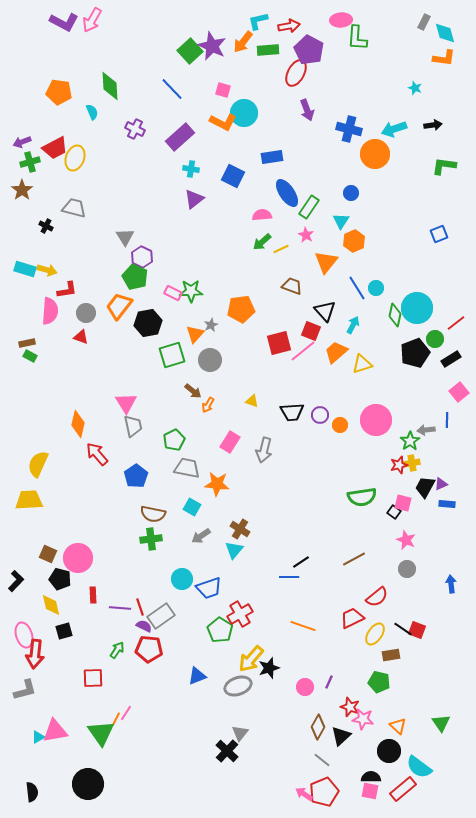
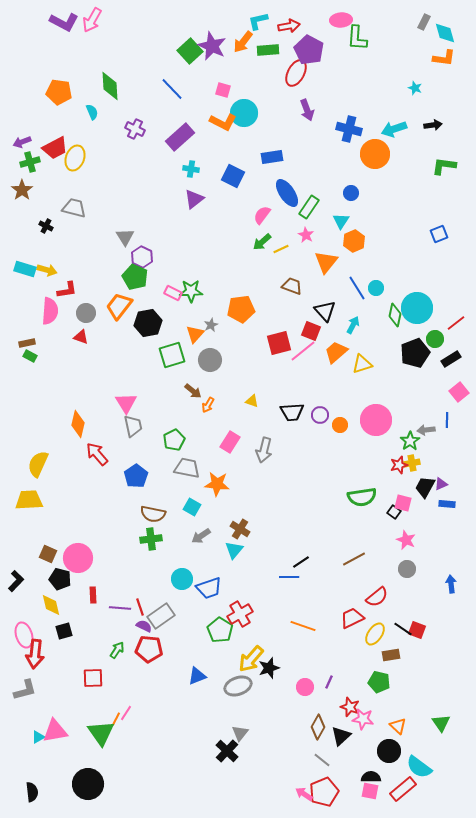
pink semicircle at (262, 215): rotated 48 degrees counterclockwise
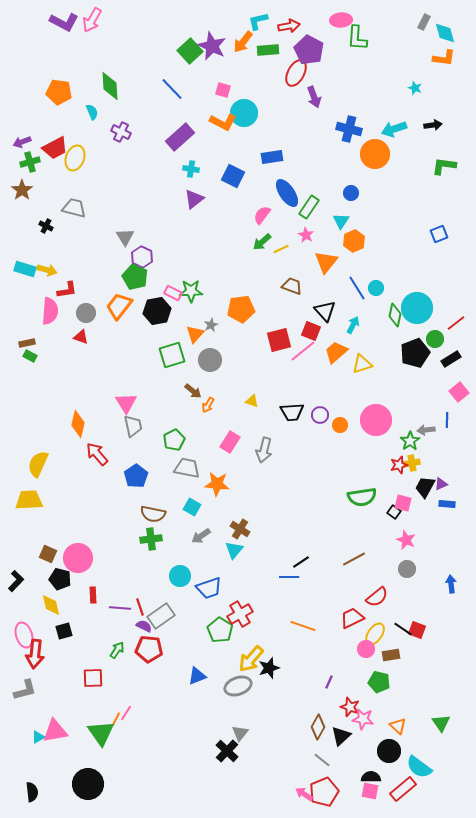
purple arrow at (307, 110): moved 7 px right, 13 px up
purple cross at (135, 129): moved 14 px left, 3 px down
black hexagon at (148, 323): moved 9 px right, 12 px up
red square at (279, 343): moved 3 px up
cyan circle at (182, 579): moved 2 px left, 3 px up
pink circle at (305, 687): moved 61 px right, 38 px up
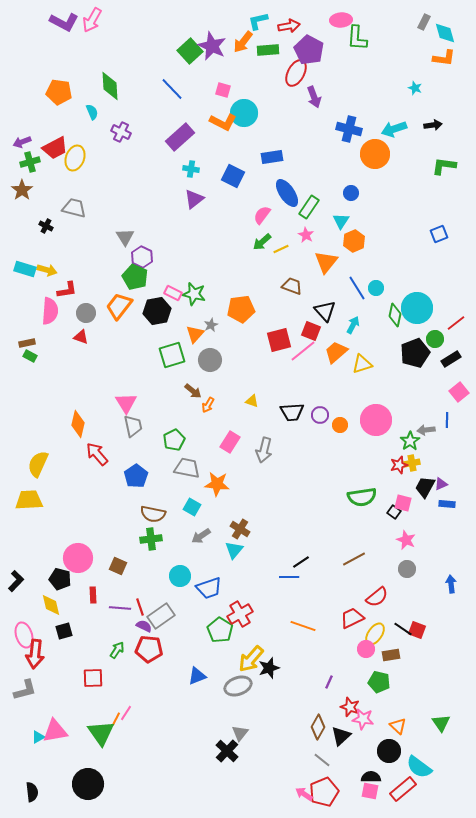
green star at (191, 291): moved 3 px right, 3 px down; rotated 15 degrees clockwise
brown square at (48, 554): moved 70 px right, 12 px down
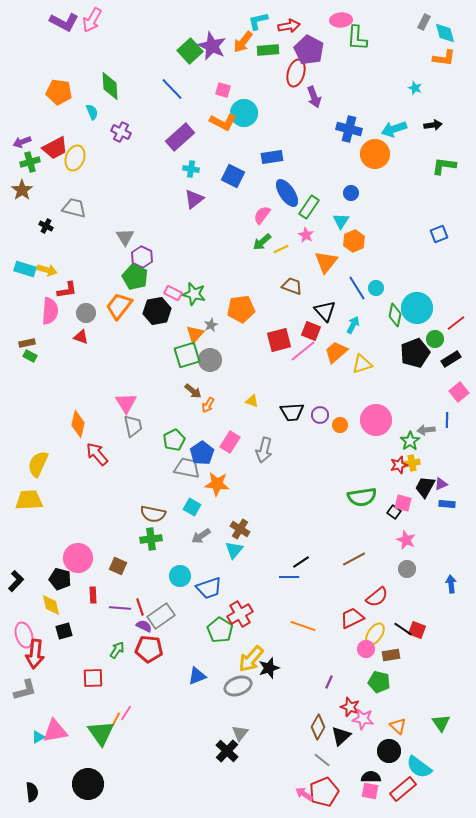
red ellipse at (296, 73): rotated 12 degrees counterclockwise
green square at (172, 355): moved 15 px right
blue pentagon at (136, 476): moved 66 px right, 23 px up
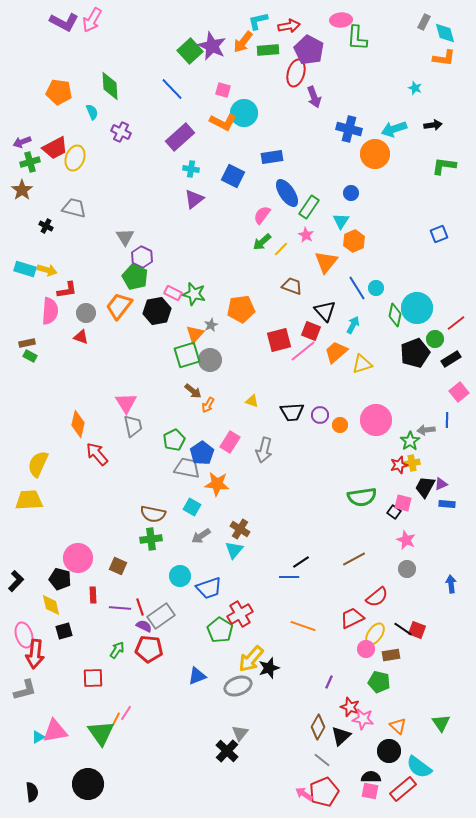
yellow line at (281, 249): rotated 21 degrees counterclockwise
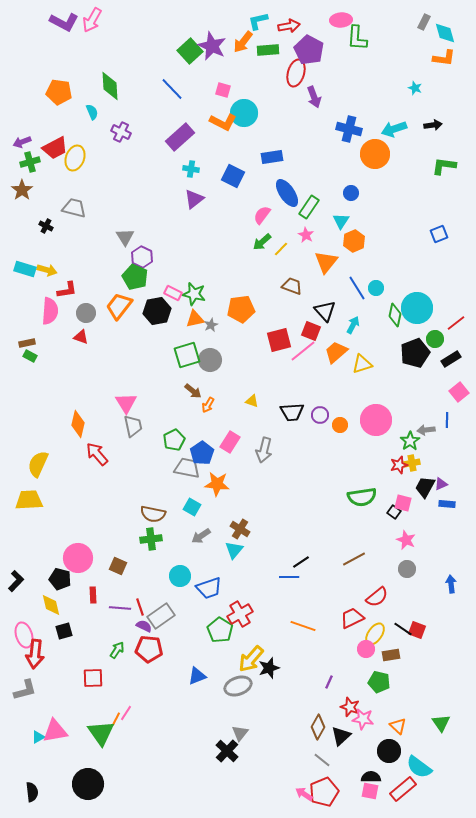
orange triangle at (195, 334): moved 15 px up; rotated 36 degrees clockwise
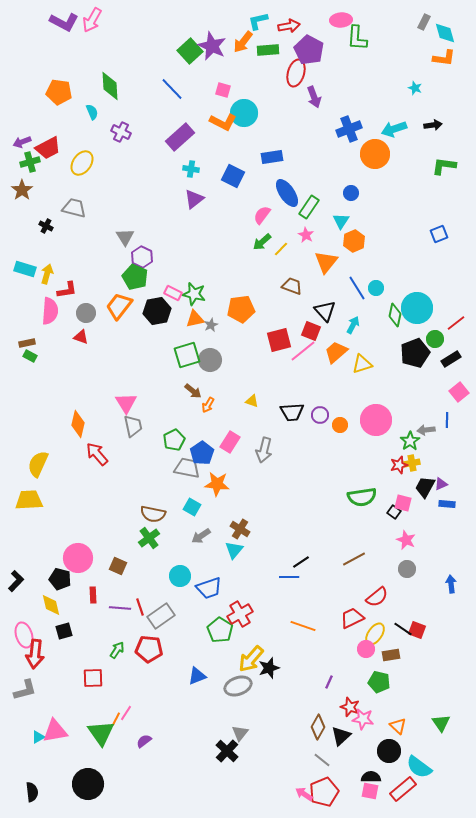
blue cross at (349, 129): rotated 35 degrees counterclockwise
red trapezoid at (55, 148): moved 7 px left
yellow ellipse at (75, 158): moved 7 px right, 5 px down; rotated 15 degrees clockwise
yellow arrow at (47, 270): moved 4 px down; rotated 90 degrees counterclockwise
green cross at (151, 539): moved 2 px left, 1 px up; rotated 30 degrees counterclockwise
purple semicircle at (144, 626): moved 115 px down; rotated 63 degrees counterclockwise
